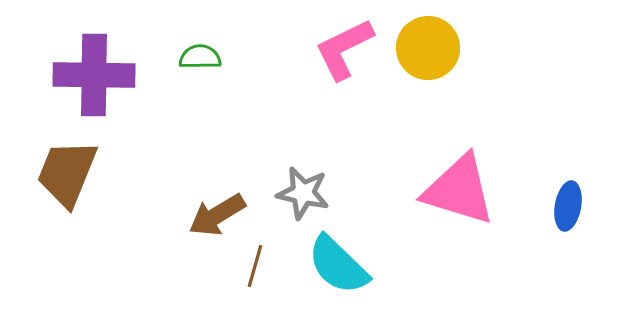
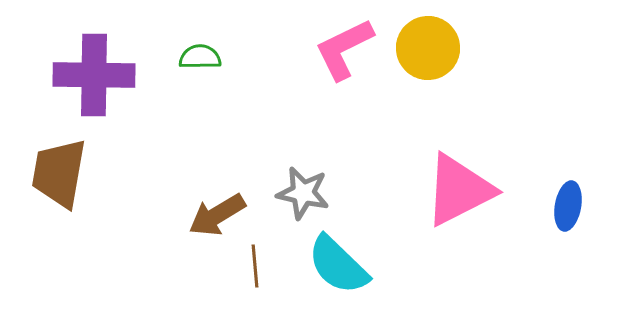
brown trapezoid: moved 8 px left; rotated 12 degrees counterclockwise
pink triangle: rotated 44 degrees counterclockwise
brown line: rotated 21 degrees counterclockwise
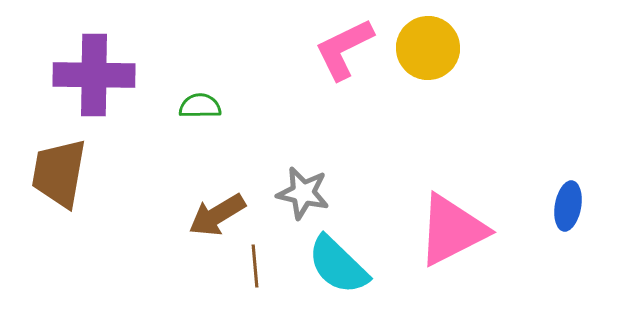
green semicircle: moved 49 px down
pink triangle: moved 7 px left, 40 px down
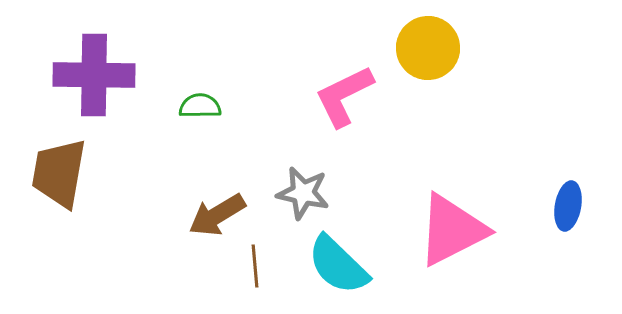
pink L-shape: moved 47 px down
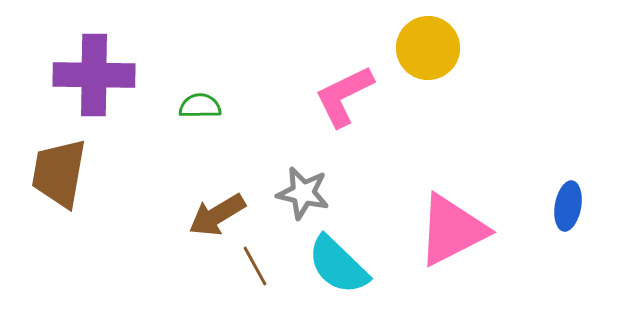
brown line: rotated 24 degrees counterclockwise
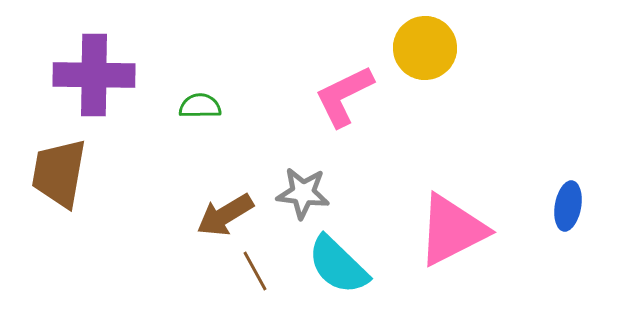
yellow circle: moved 3 px left
gray star: rotated 6 degrees counterclockwise
brown arrow: moved 8 px right
brown line: moved 5 px down
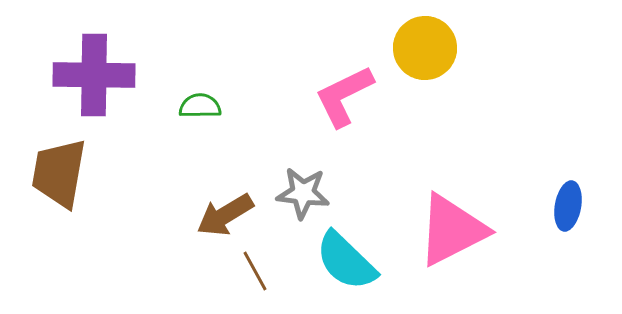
cyan semicircle: moved 8 px right, 4 px up
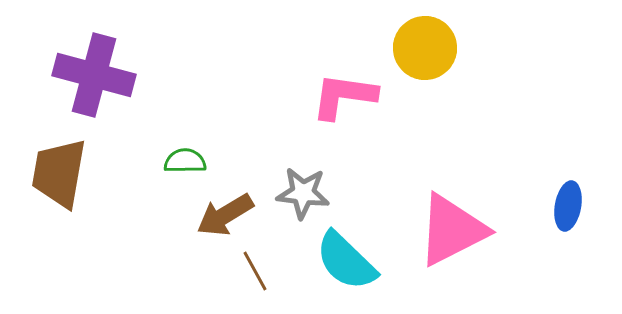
purple cross: rotated 14 degrees clockwise
pink L-shape: rotated 34 degrees clockwise
green semicircle: moved 15 px left, 55 px down
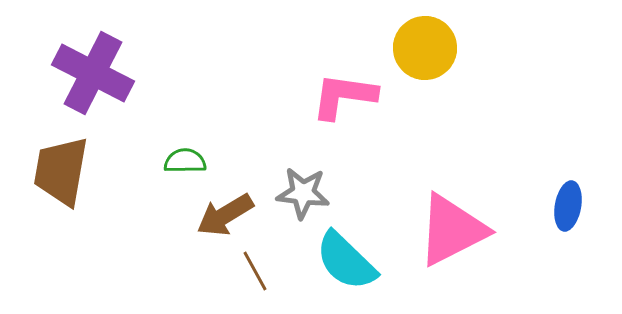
purple cross: moved 1 px left, 2 px up; rotated 12 degrees clockwise
brown trapezoid: moved 2 px right, 2 px up
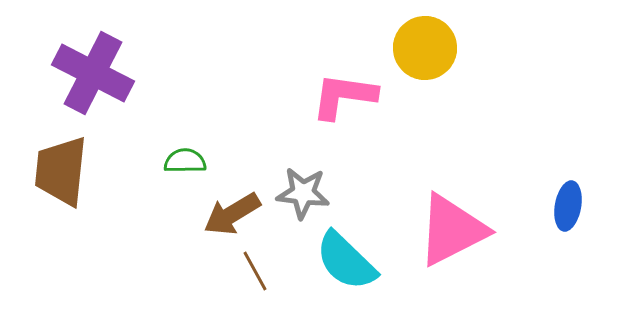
brown trapezoid: rotated 4 degrees counterclockwise
brown arrow: moved 7 px right, 1 px up
